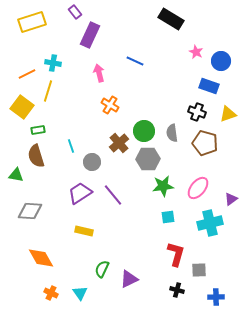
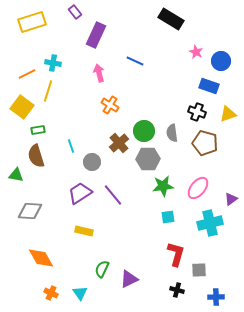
purple rectangle at (90, 35): moved 6 px right
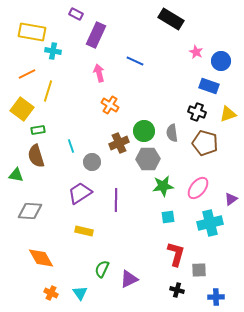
purple rectangle at (75, 12): moved 1 px right, 2 px down; rotated 24 degrees counterclockwise
yellow rectangle at (32, 22): moved 10 px down; rotated 28 degrees clockwise
cyan cross at (53, 63): moved 12 px up
yellow square at (22, 107): moved 2 px down
brown cross at (119, 143): rotated 18 degrees clockwise
purple line at (113, 195): moved 3 px right, 5 px down; rotated 40 degrees clockwise
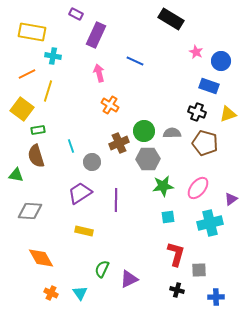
cyan cross at (53, 51): moved 5 px down
gray semicircle at (172, 133): rotated 96 degrees clockwise
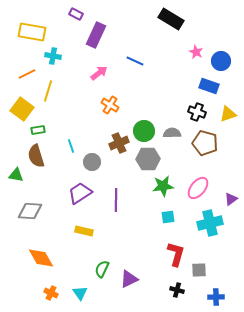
pink arrow at (99, 73): rotated 66 degrees clockwise
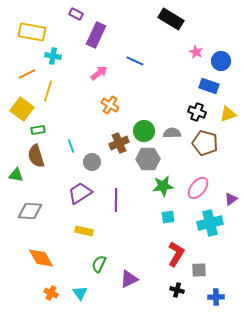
red L-shape at (176, 254): rotated 15 degrees clockwise
green semicircle at (102, 269): moved 3 px left, 5 px up
